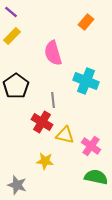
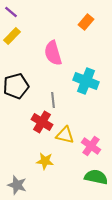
black pentagon: rotated 20 degrees clockwise
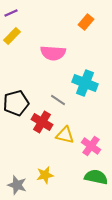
purple line: moved 1 px down; rotated 64 degrees counterclockwise
pink semicircle: rotated 70 degrees counterclockwise
cyan cross: moved 1 px left, 2 px down
black pentagon: moved 17 px down
gray line: moved 5 px right; rotated 49 degrees counterclockwise
yellow star: moved 14 px down; rotated 18 degrees counterclockwise
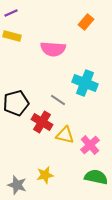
yellow rectangle: rotated 60 degrees clockwise
pink semicircle: moved 4 px up
pink cross: moved 1 px left, 1 px up; rotated 12 degrees clockwise
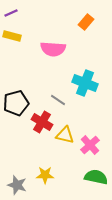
yellow star: rotated 12 degrees clockwise
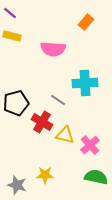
purple line: moved 1 px left; rotated 64 degrees clockwise
cyan cross: rotated 25 degrees counterclockwise
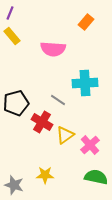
purple line: rotated 72 degrees clockwise
yellow rectangle: rotated 36 degrees clockwise
yellow triangle: rotated 48 degrees counterclockwise
gray star: moved 3 px left
